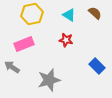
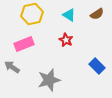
brown semicircle: moved 2 px right, 1 px down; rotated 104 degrees clockwise
red star: rotated 16 degrees clockwise
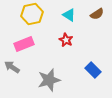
blue rectangle: moved 4 px left, 4 px down
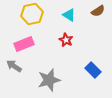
brown semicircle: moved 1 px right, 3 px up
gray arrow: moved 2 px right, 1 px up
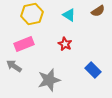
red star: moved 1 px left, 4 px down
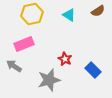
red star: moved 15 px down
